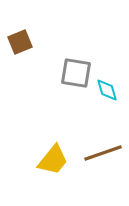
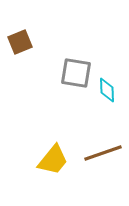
cyan diamond: rotated 15 degrees clockwise
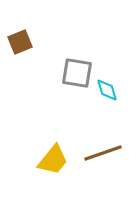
gray square: moved 1 px right
cyan diamond: rotated 15 degrees counterclockwise
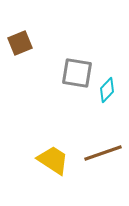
brown square: moved 1 px down
cyan diamond: rotated 60 degrees clockwise
yellow trapezoid: rotated 96 degrees counterclockwise
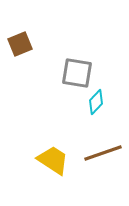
brown square: moved 1 px down
cyan diamond: moved 11 px left, 12 px down
